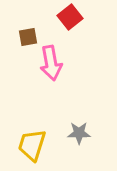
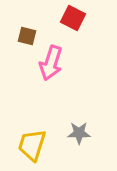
red square: moved 3 px right, 1 px down; rotated 25 degrees counterclockwise
brown square: moved 1 px left, 1 px up; rotated 24 degrees clockwise
pink arrow: rotated 28 degrees clockwise
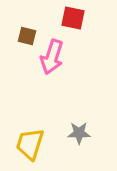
red square: rotated 15 degrees counterclockwise
pink arrow: moved 1 px right, 6 px up
yellow trapezoid: moved 2 px left, 1 px up
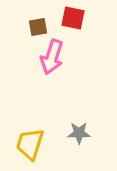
brown square: moved 11 px right, 9 px up; rotated 24 degrees counterclockwise
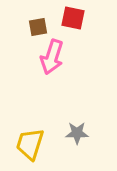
gray star: moved 2 px left
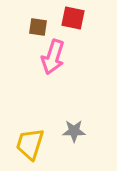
brown square: rotated 18 degrees clockwise
pink arrow: moved 1 px right
gray star: moved 3 px left, 2 px up
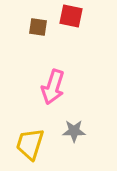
red square: moved 2 px left, 2 px up
pink arrow: moved 30 px down
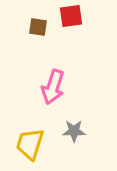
red square: rotated 20 degrees counterclockwise
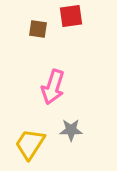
brown square: moved 2 px down
gray star: moved 3 px left, 1 px up
yellow trapezoid: rotated 16 degrees clockwise
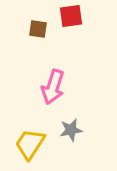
gray star: rotated 10 degrees counterclockwise
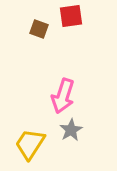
brown square: moved 1 px right; rotated 12 degrees clockwise
pink arrow: moved 10 px right, 9 px down
gray star: rotated 20 degrees counterclockwise
